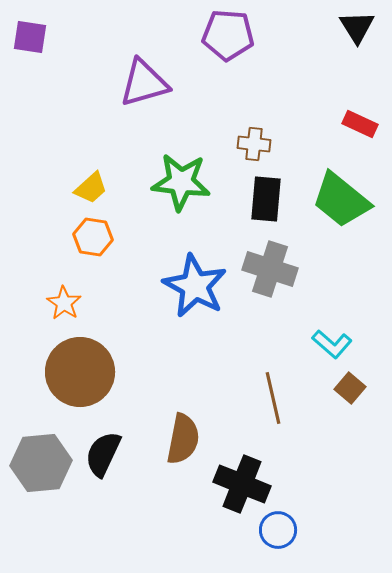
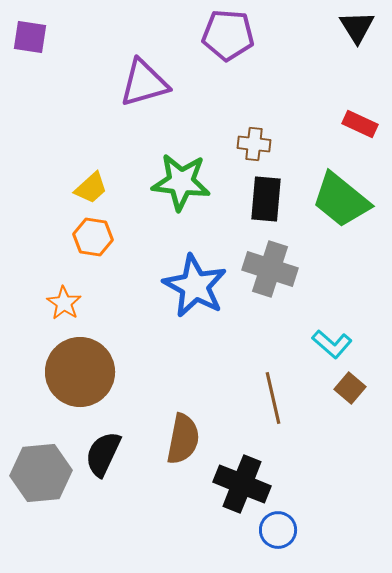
gray hexagon: moved 10 px down
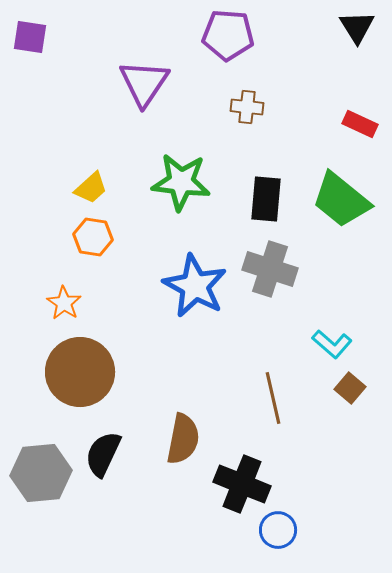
purple triangle: rotated 40 degrees counterclockwise
brown cross: moved 7 px left, 37 px up
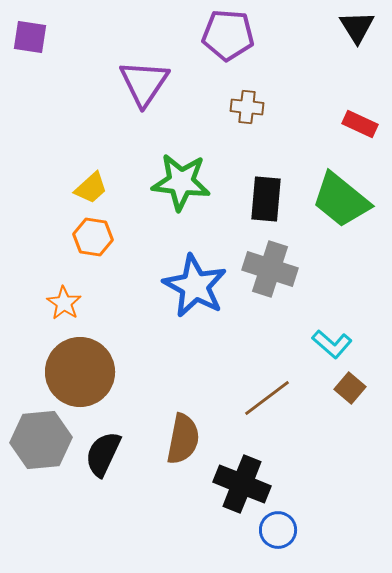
brown line: moved 6 px left; rotated 66 degrees clockwise
gray hexagon: moved 33 px up
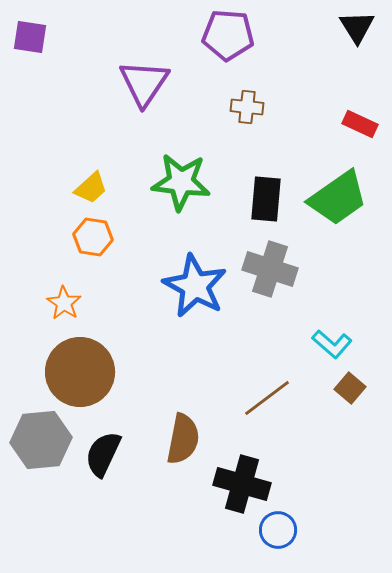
green trapezoid: moved 3 px left, 2 px up; rotated 74 degrees counterclockwise
black cross: rotated 6 degrees counterclockwise
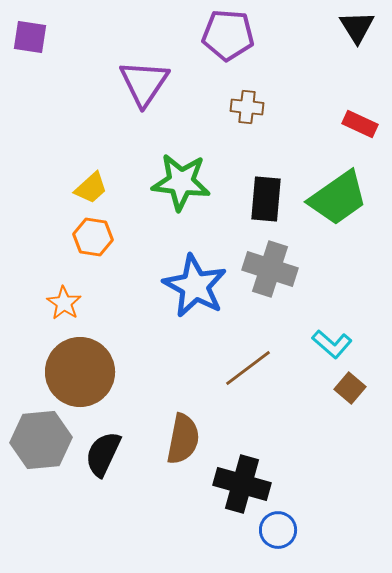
brown line: moved 19 px left, 30 px up
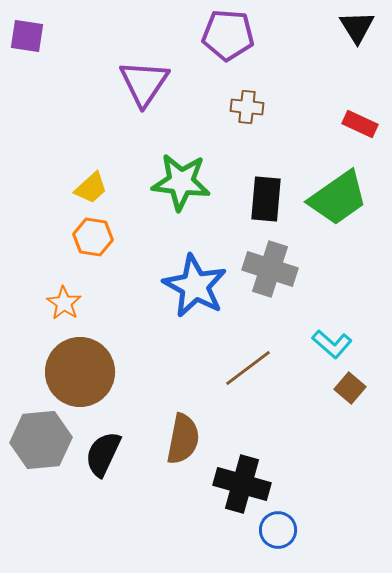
purple square: moved 3 px left, 1 px up
